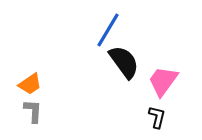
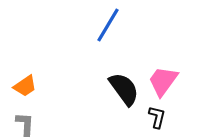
blue line: moved 5 px up
black semicircle: moved 27 px down
orange trapezoid: moved 5 px left, 2 px down
gray L-shape: moved 8 px left, 13 px down
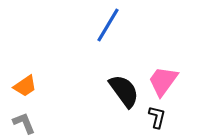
black semicircle: moved 2 px down
gray L-shape: moved 1 px left, 1 px up; rotated 25 degrees counterclockwise
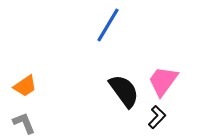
black L-shape: rotated 30 degrees clockwise
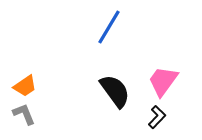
blue line: moved 1 px right, 2 px down
black semicircle: moved 9 px left
gray L-shape: moved 9 px up
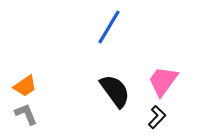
gray L-shape: moved 2 px right
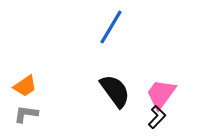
blue line: moved 2 px right
pink trapezoid: moved 2 px left, 13 px down
gray L-shape: rotated 60 degrees counterclockwise
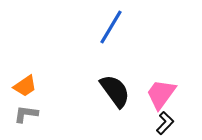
black L-shape: moved 8 px right, 6 px down
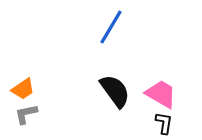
orange trapezoid: moved 2 px left, 3 px down
pink trapezoid: rotated 84 degrees clockwise
gray L-shape: rotated 20 degrees counterclockwise
black L-shape: moved 1 px left; rotated 35 degrees counterclockwise
